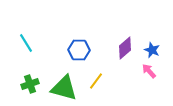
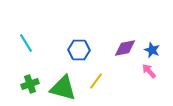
purple diamond: rotated 30 degrees clockwise
green triangle: moved 1 px left
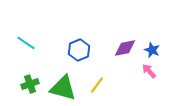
cyan line: rotated 24 degrees counterclockwise
blue hexagon: rotated 25 degrees counterclockwise
yellow line: moved 1 px right, 4 px down
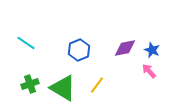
green triangle: rotated 16 degrees clockwise
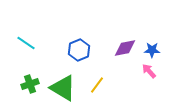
blue star: rotated 21 degrees counterclockwise
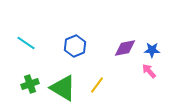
blue hexagon: moved 4 px left, 4 px up
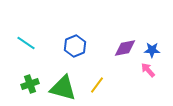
pink arrow: moved 1 px left, 1 px up
green triangle: rotated 16 degrees counterclockwise
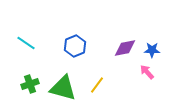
pink arrow: moved 1 px left, 2 px down
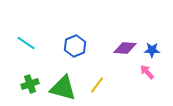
purple diamond: rotated 15 degrees clockwise
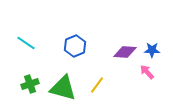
purple diamond: moved 4 px down
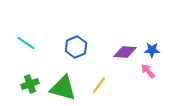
blue hexagon: moved 1 px right, 1 px down
pink arrow: moved 1 px right, 1 px up
yellow line: moved 2 px right
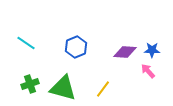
yellow line: moved 4 px right, 4 px down
